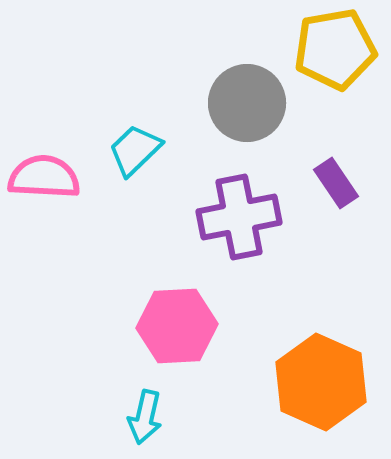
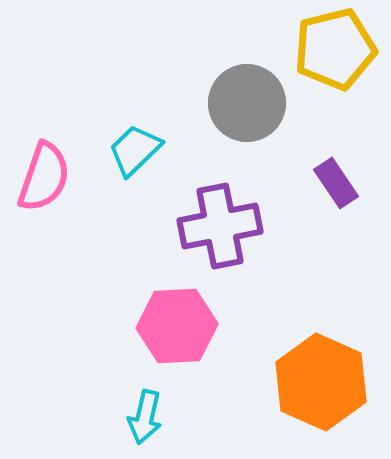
yellow pentagon: rotated 4 degrees counterclockwise
pink semicircle: rotated 106 degrees clockwise
purple cross: moved 19 px left, 9 px down
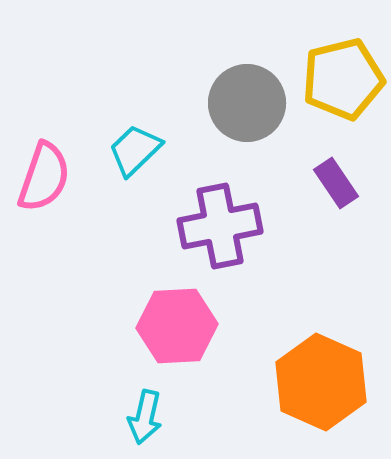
yellow pentagon: moved 8 px right, 30 px down
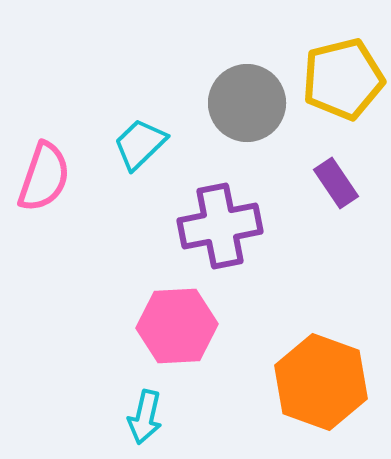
cyan trapezoid: moved 5 px right, 6 px up
orange hexagon: rotated 4 degrees counterclockwise
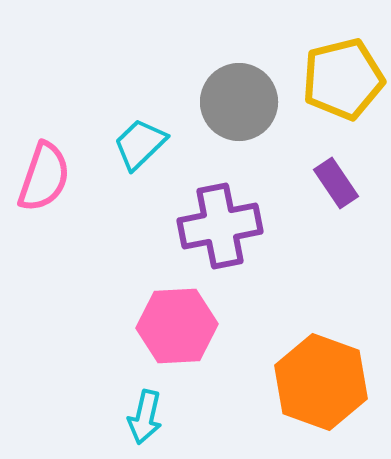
gray circle: moved 8 px left, 1 px up
